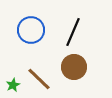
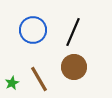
blue circle: moved 2 px right
brown line: rotated 16 degrees clockwise
green star: moved 1 px left, 2 px up
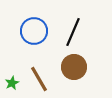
blue circle: moved 1 px right, 1 px down
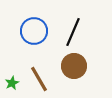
brown circle: moved 1 px up
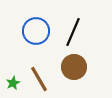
blue circle: moved 2 px right
brown circle: moved 1 px down
green star: moved 1 px right
